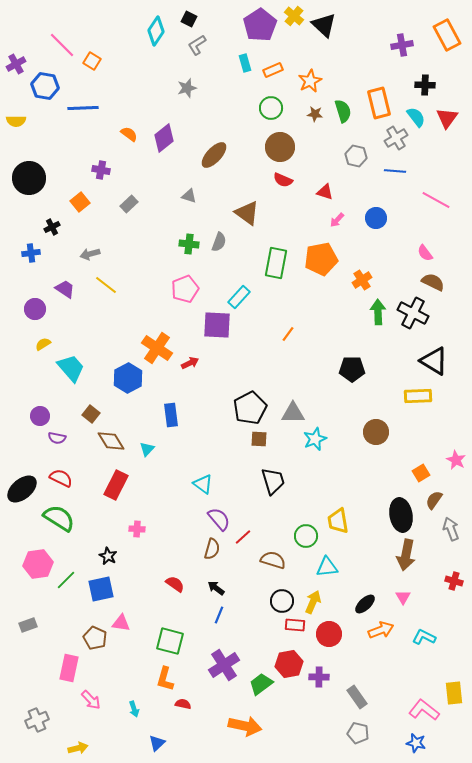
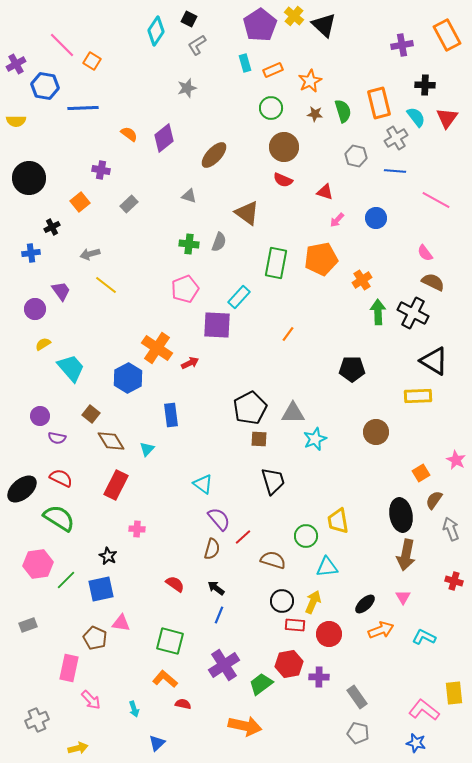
brown circle at (280, 147): moved 4 px right
purple trapezoid at (65, 289): moved 4 px left, 2 px down; rotated 20 degrees clockwise
orange L-shape at (165, 679): rotated 115 degrees clockwise
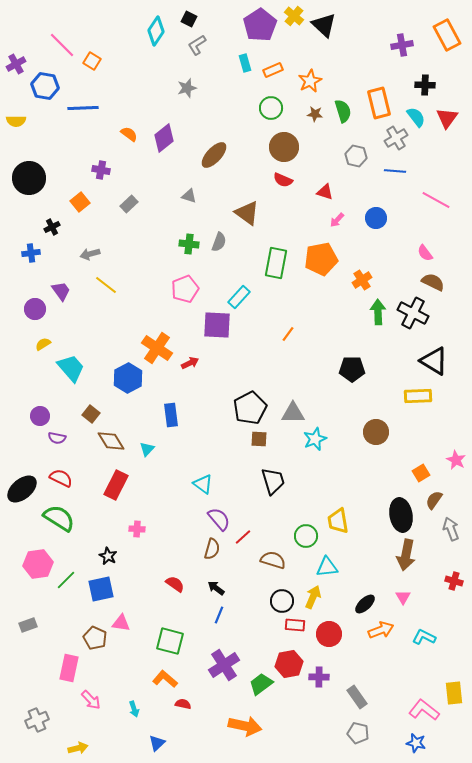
yellow arrow at (313, 602): moved 5 px up
